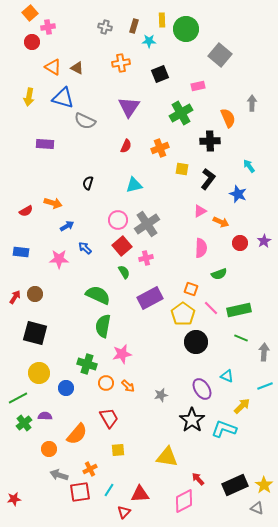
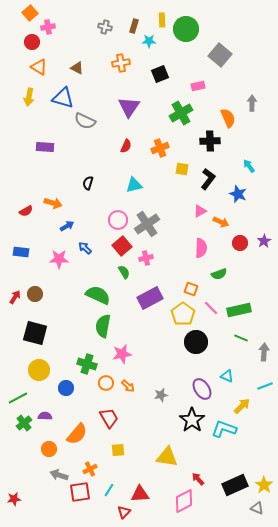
orange triangle at (53, 67): moved 14 px left
purple rectangle at (45, 144): moved 3 px down
yellow circle at (39, 373): moved 3 px up
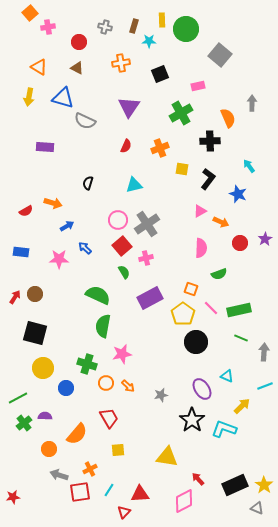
red circle at (32, 42): moved 47 px right
purple star at (264, 241): moved 1 px right, 2 px up
yellow circle at (39, 370): moved 4 px right, 2 px up
red star at (14, 499): moved 1 px left, 2 px up
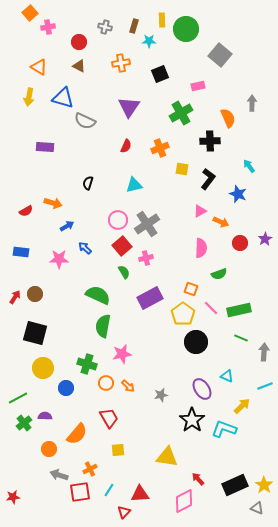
brown triangle at (77, 68): moved 2 px right, 2 px up
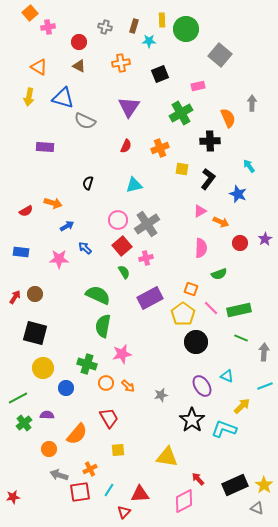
purple ellipse at (202, 389): moved 3 px up
purple semicircle at (45, 416): moved 2 px right, 1 px up
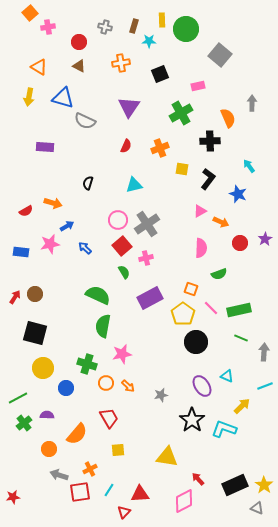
pink star at (59, 259): moved 9 px left, 15 px up; rotated 12 degrees counterclockwise
